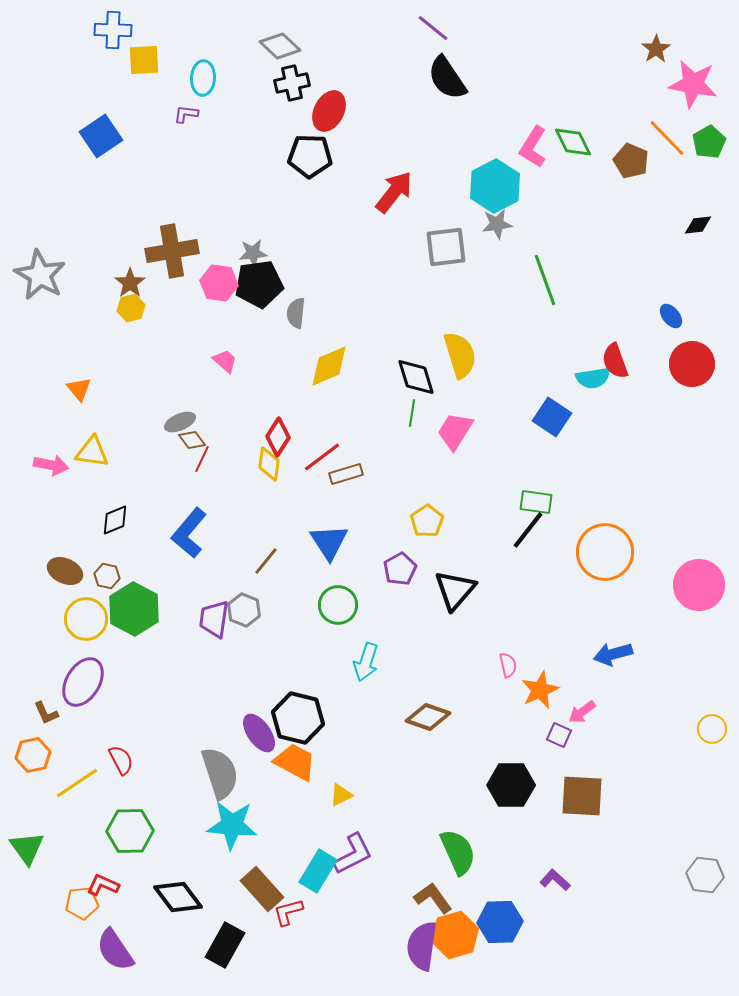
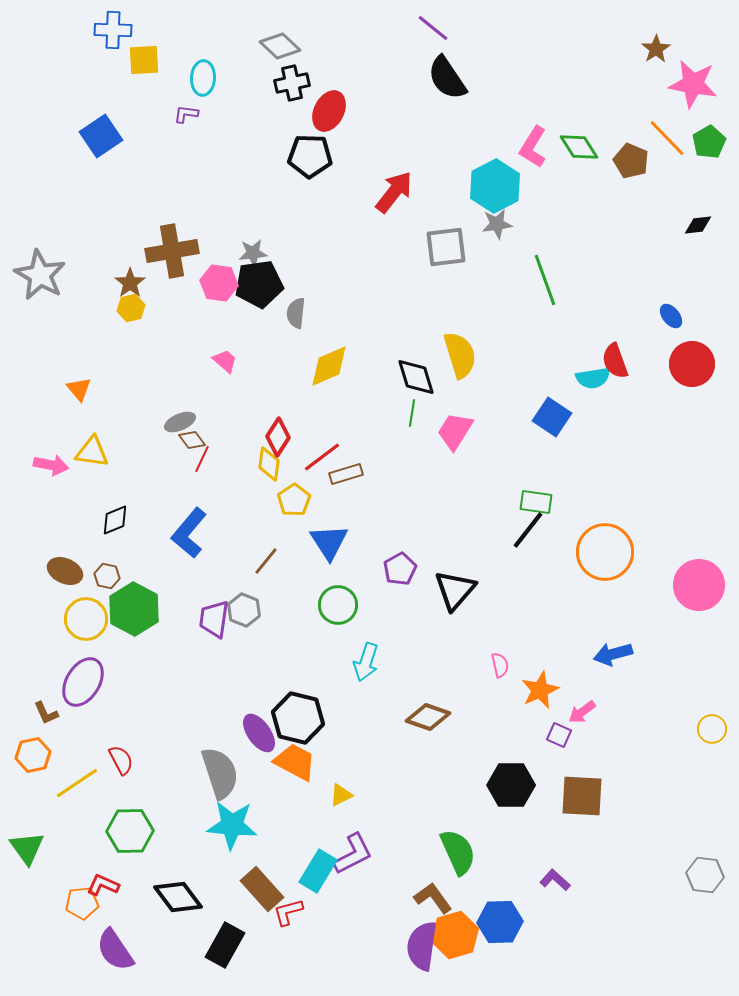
green diamond at (573, 142): moved 6 px right, 5 px down; rotated 6 degrees counterclockwise
yellow pentagon at (427, 521): moved 133 px left, 21 px up
pink semicircle at (508, 665): moved 8 px left
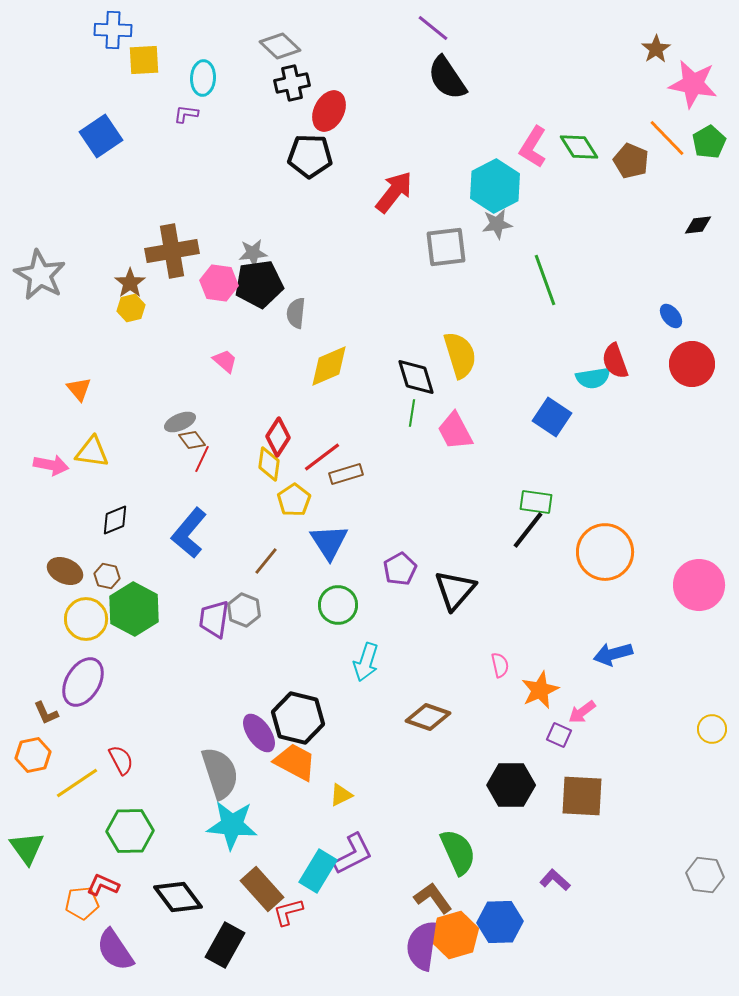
pink trapezoid at (455, 431): rotated 60 degrees counterclockwise
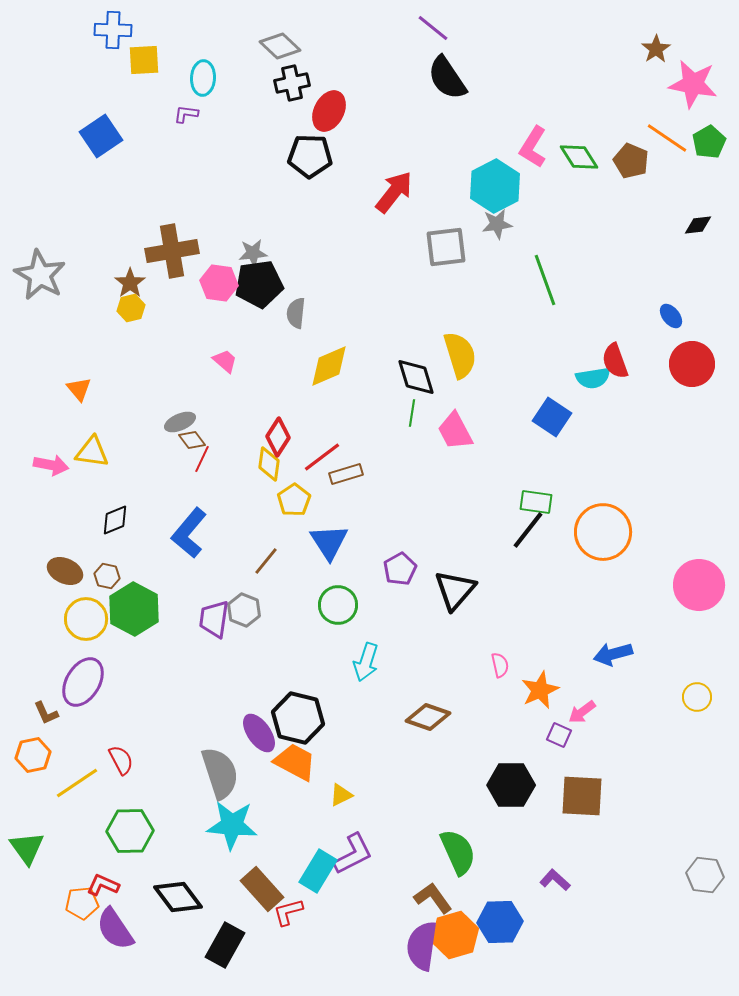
orange line at (667, 138): rotated 12 degrees counterclockwise
green diamond at (579, 147): moved 10 px down
orange circle at (605, 552): moved 2 px left, 20 px up
yellow circle at (712, 729): moved 15 px left, 32 px up
purple semicircle at (115, 950): moved 21 px up
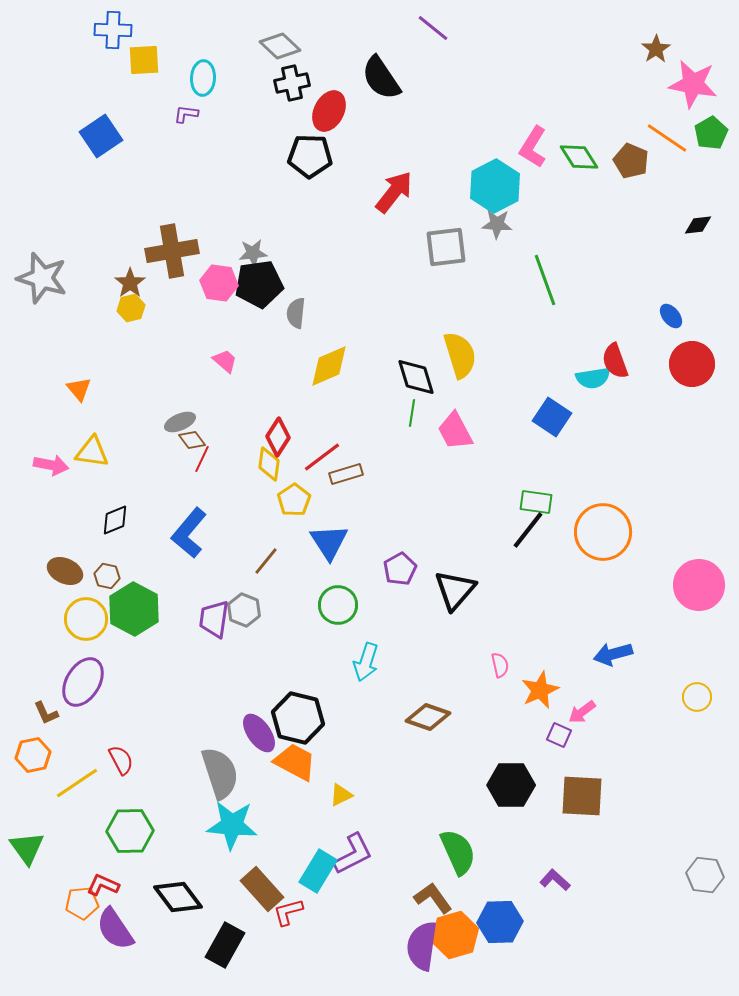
black semicircle at (447, 78): moved 66 px left
green pentagon at (709, 142): moved 2 px right, 9 px up
gray star at (497, 224): rotated 12 degrees clockwise
gray star at (40, 275): moved 2 px right, 3 px down; rotated 12 degrees counterclockwise
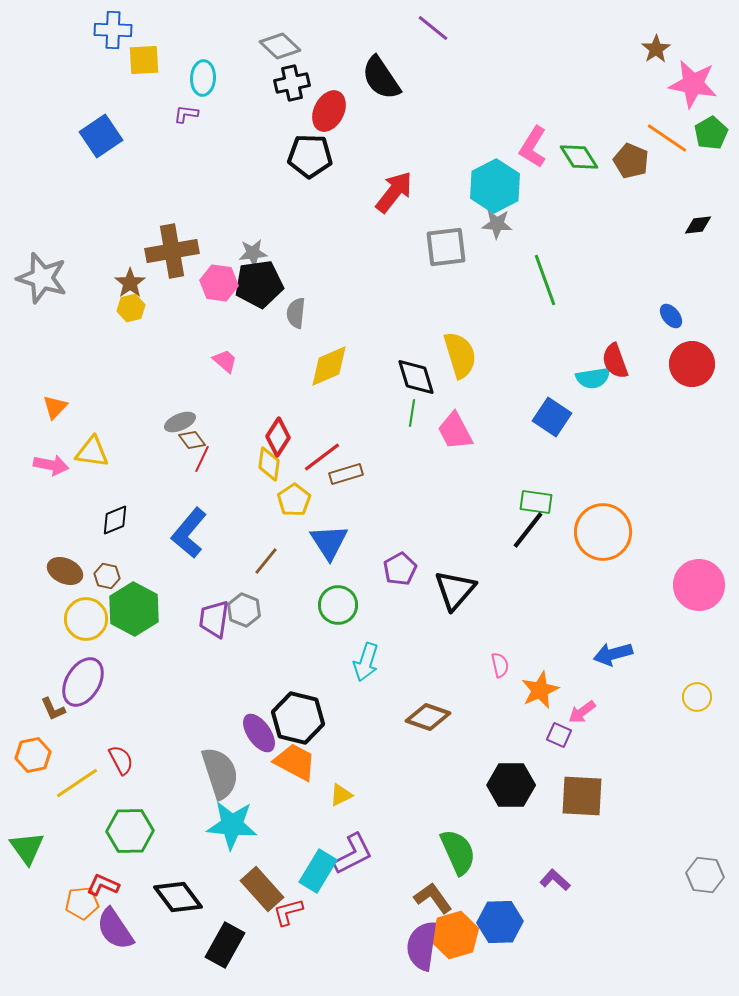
orange triangle at (79, 389): moved 24 px left, 18 px down; rotated 24 degrees clockwise
brown L-shape at (46, 713): moved 7 px right, 4 px up
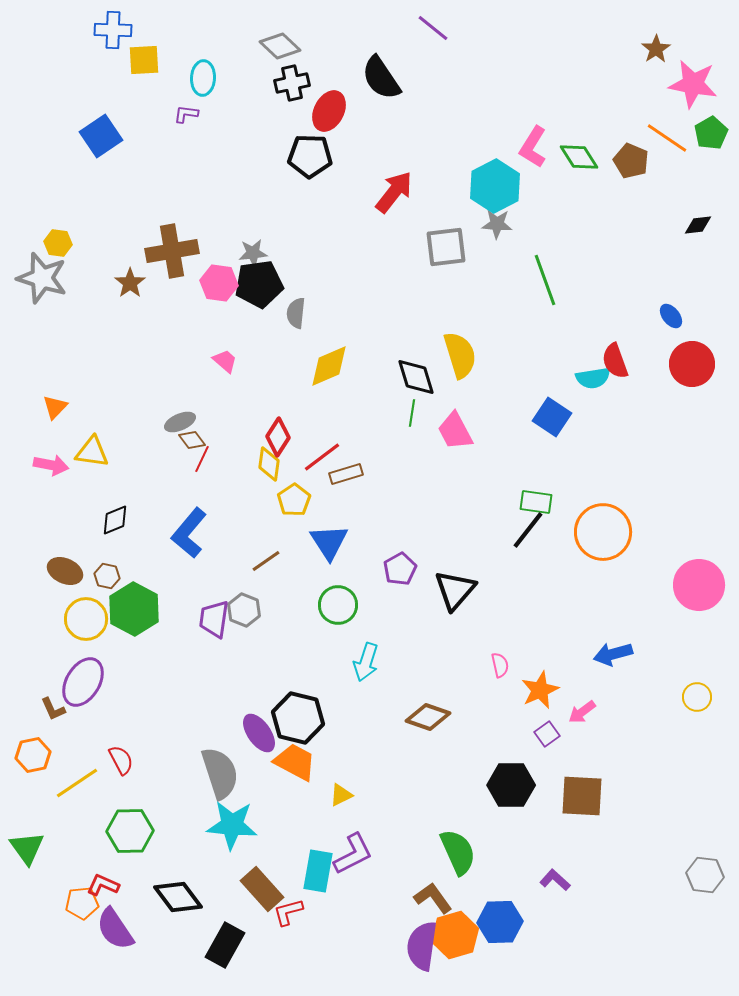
yellow hexagon at (131, 308): moved 73 px left, 65 px up; rotated 20 degrees clockwise
brown line at (266, 561): rotated 16 degrees clockwise
purple square at (559, 735): moved 12 px left, 1 px up; rotated 30 degrees clockwise
cyan rectangle at (318, 871): rotated 21 degrees counterclockwise
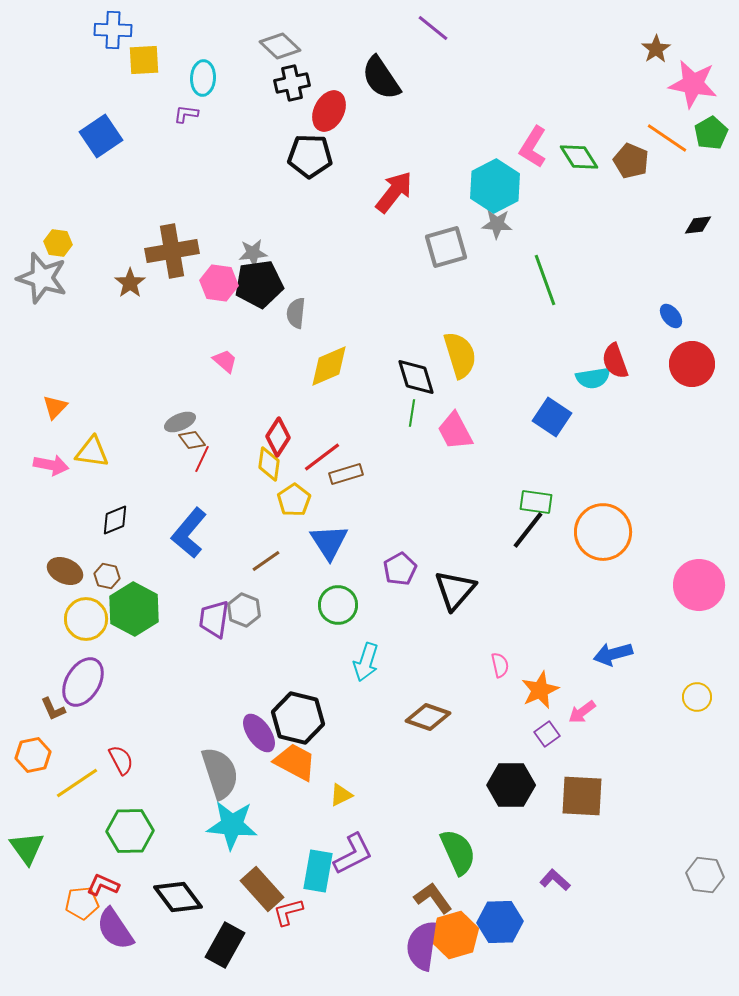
gray square at (446, 247): rotated 9 degrees counterclockwise
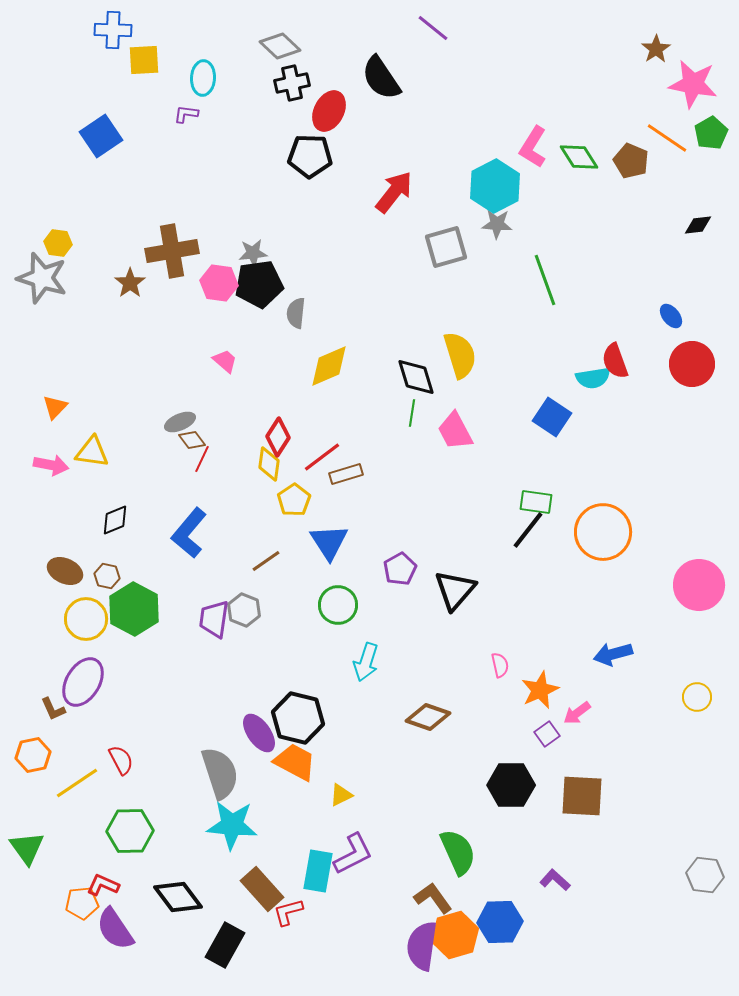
pink arrow at (582, 712): moved 5 px left, 1 px down
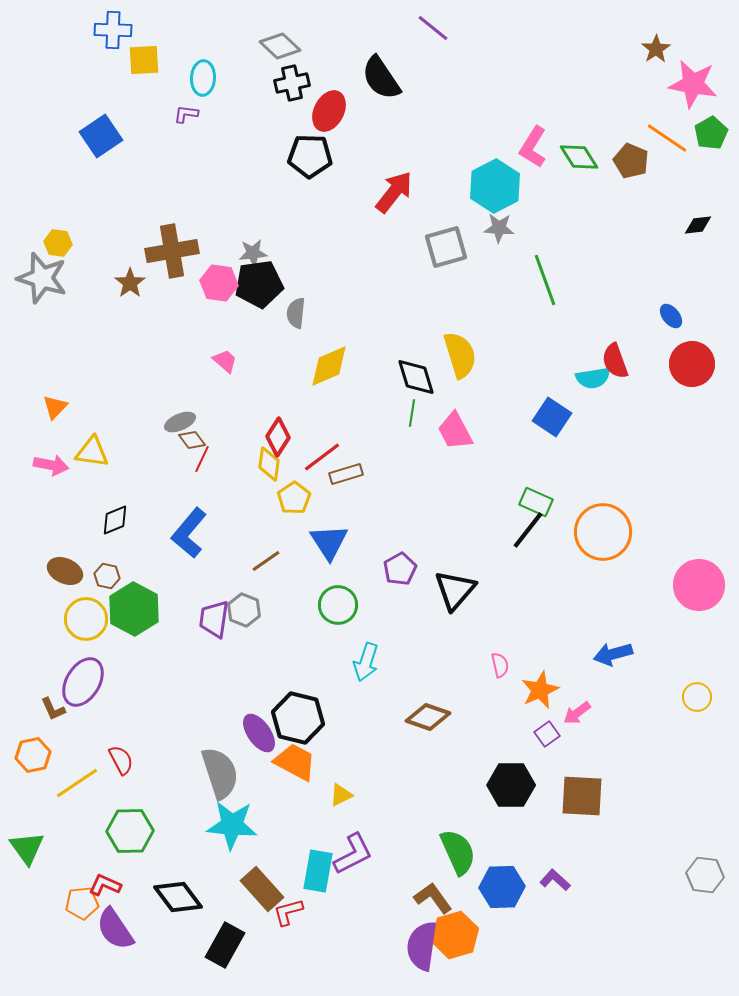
gray star at (497, 224): moved 2 px right, 4 px down
yellow pentagon at (294, 500): moved 2 px up
green rectangle at (536, 502): rotated 16 degrees clockwise
red L-shape at (103, 885): moved 2 px right
blue hexagon at (500, 922): moved 2 px right, 35 px up
